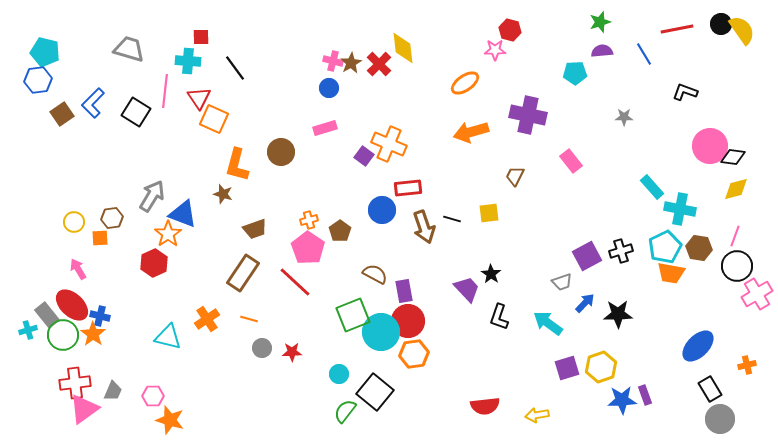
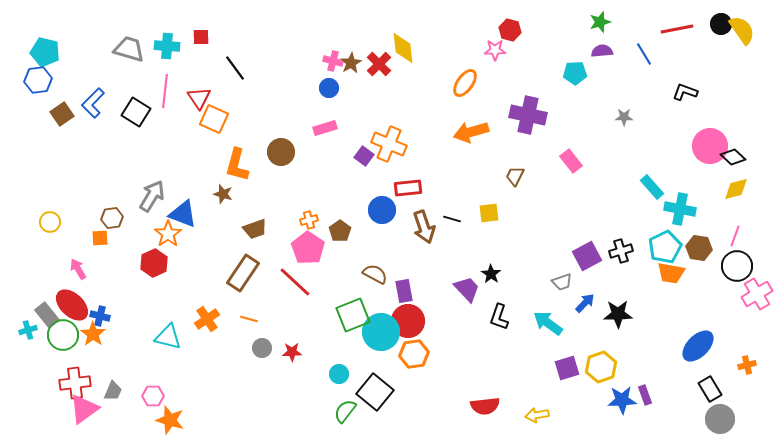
cyan cross at (188, 61): moved 21 px left, 15 px up
orange ellipse at (465, 83): rotated 20 degrees counterclockwise
black diamond at (733, 157): rotated 35 degrees clockwise
yellow circle at (74, 222): moved 24 px left
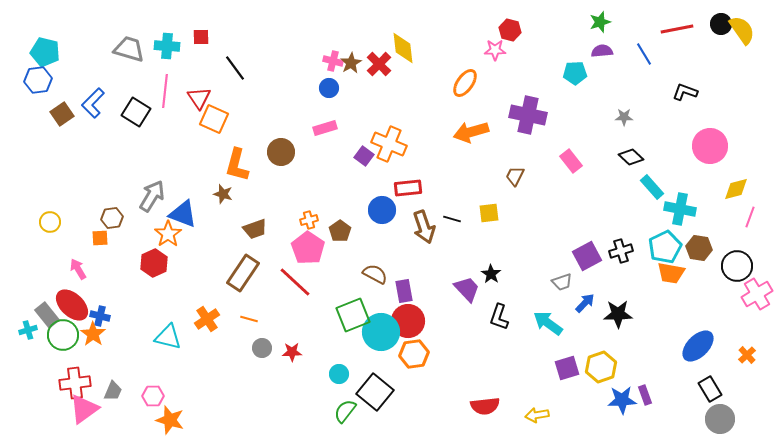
black diamond at (733, 157): moved 102 px left
pink line at (735, 236): moved 15 px right, 19 px up
orange cross at (747, 365): moved 10 px up; rotated 30 degrees counterclockwise
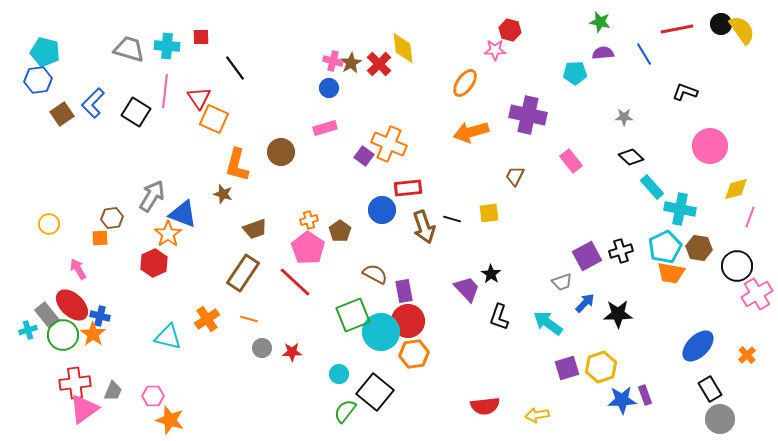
green star at (600, 22): rotated 30 degrees clockwise
purple semicircle at (602, 51): moved 1 px right, 2 px down
yellow circle at (50, 222): moved 1 px left, 2 px down
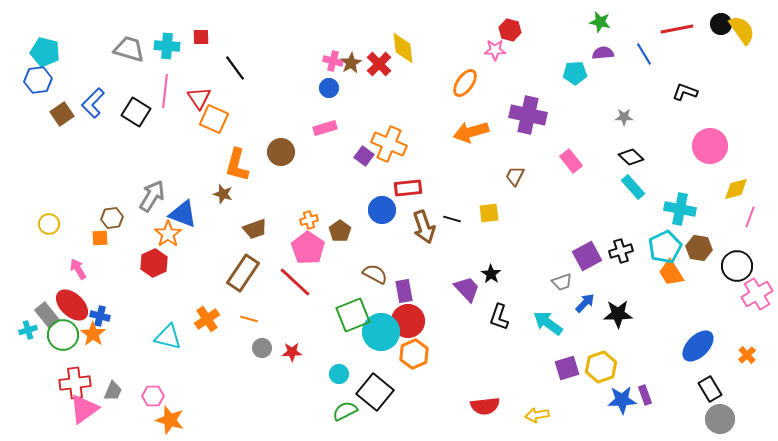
cyan rectangle at (652, 187): moved 19 px left
orange trapezoid at (671, 273): rotated 48 degrees clockwise
orange hexagon at (414, 354): rotated 16 degrees counterclockwise
green semicircle at (345, 411): rotated 25 degrees clockwise
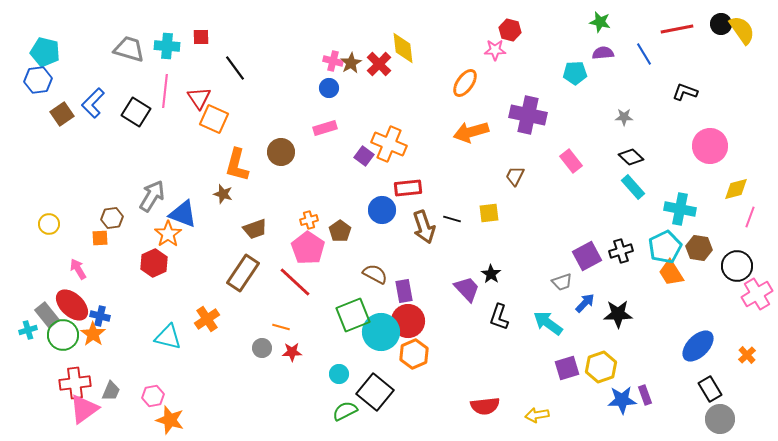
orange line at (249, 319): moved 32 px right, 8 px down
gray trapezoid at (113, 391): moved 2 px left
pink hexagon at (153, 396): rotated 10 degrees counterclockwise
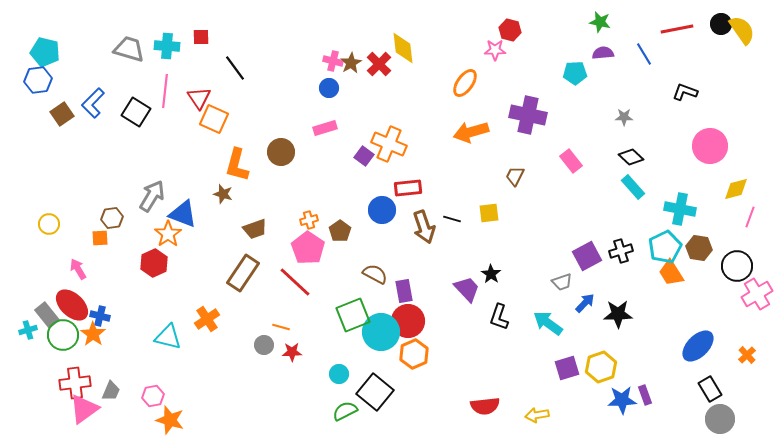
gray circle at (262, 348): moved 2 px right, 3 px up
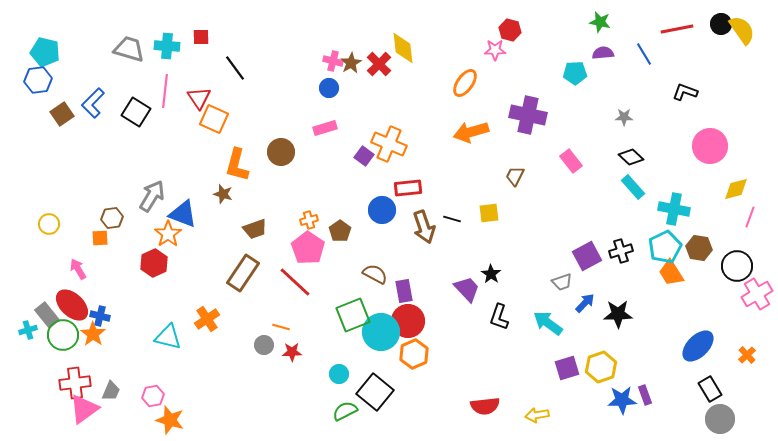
cyan cross at (680, 209): moved 6 px left
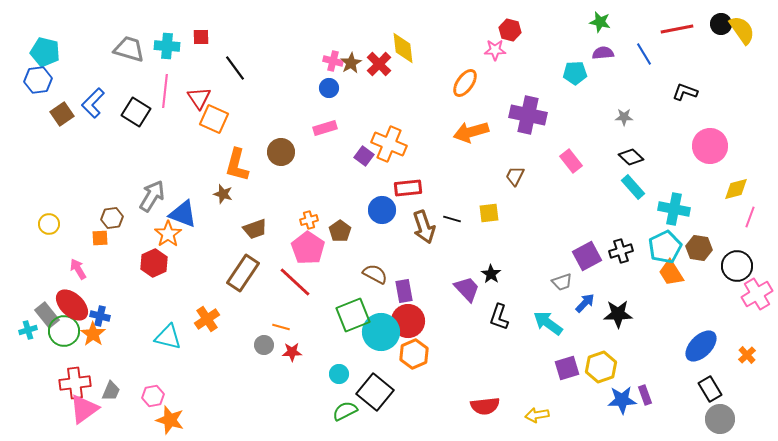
green circle at (63, 335): moved 1 px right, 4 px up
blue ellipse at (698, 346): moved 3 px right
